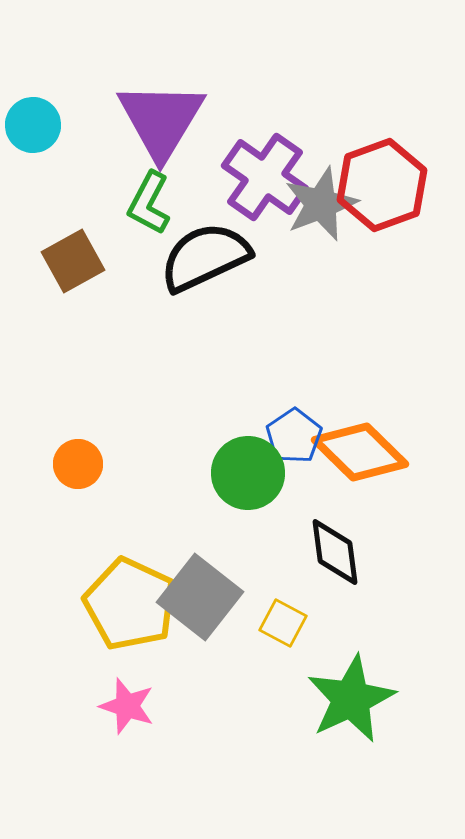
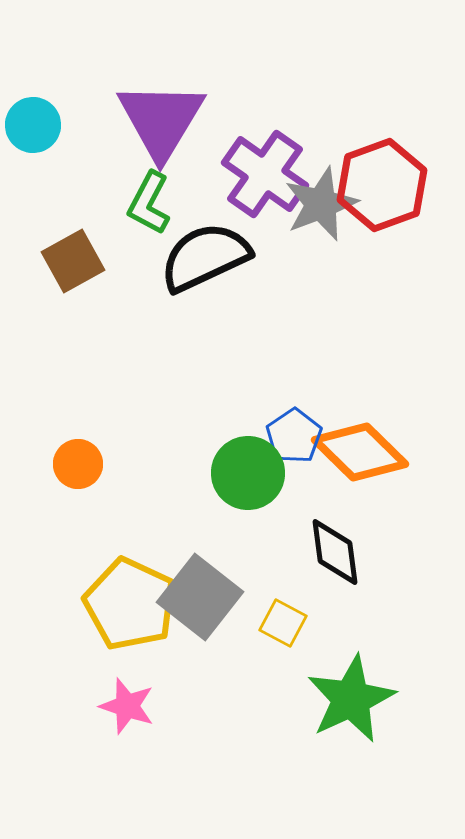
purple cross: moved 3 px up
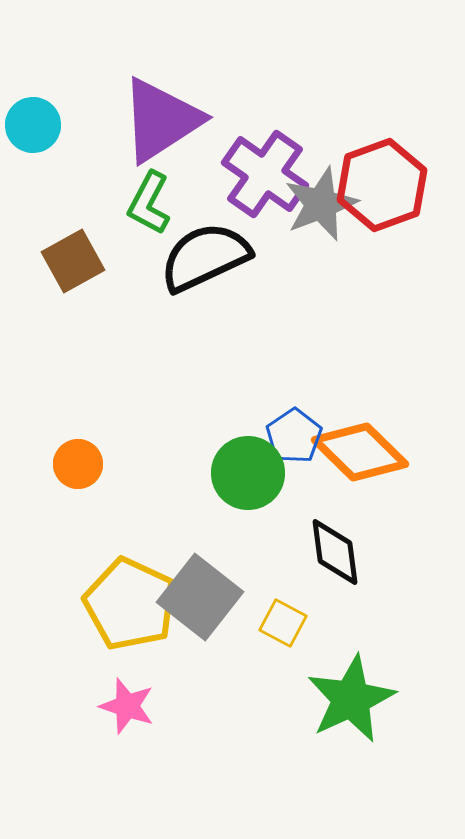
purple triangle: rotated 26 degrees clockwise
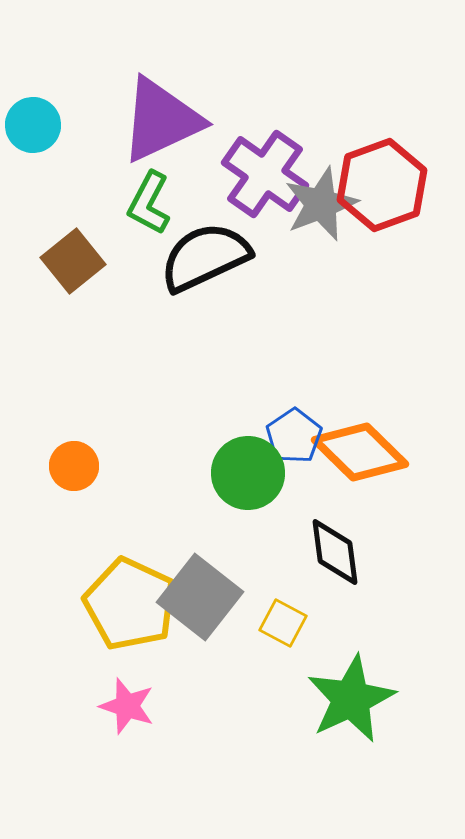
purple triangle: rotated 8 degrees clockwise
brown square: rotated 10 degrees counterclockwise
orange circle: moved 4 px left, 2 px down
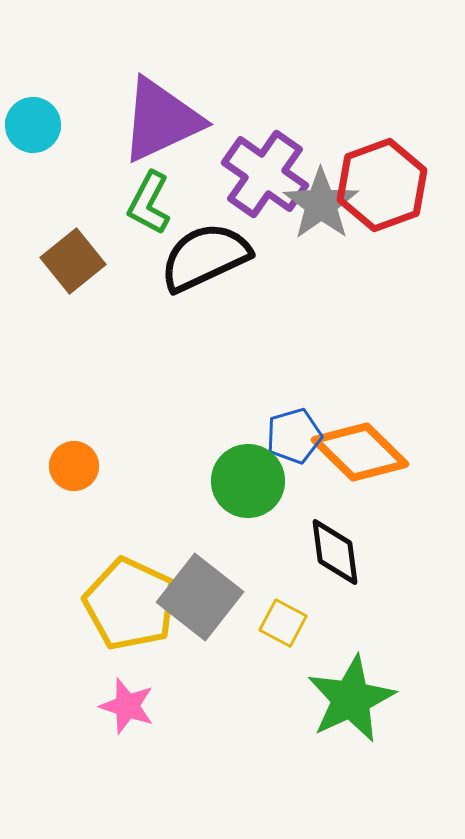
gray star: rotated 14 degrees counterclockwise
blue pentagon: rotated 18 degrees clockwise
green circle: moved 8 px down
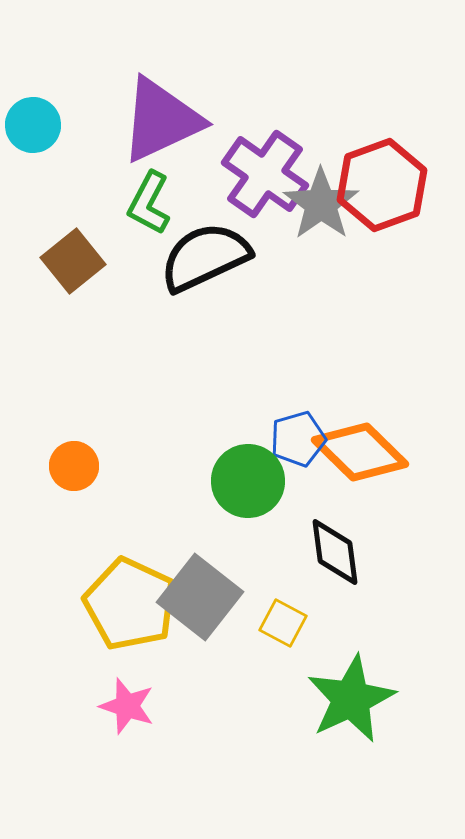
blue pentagon: moved 4 px right, 3 px down
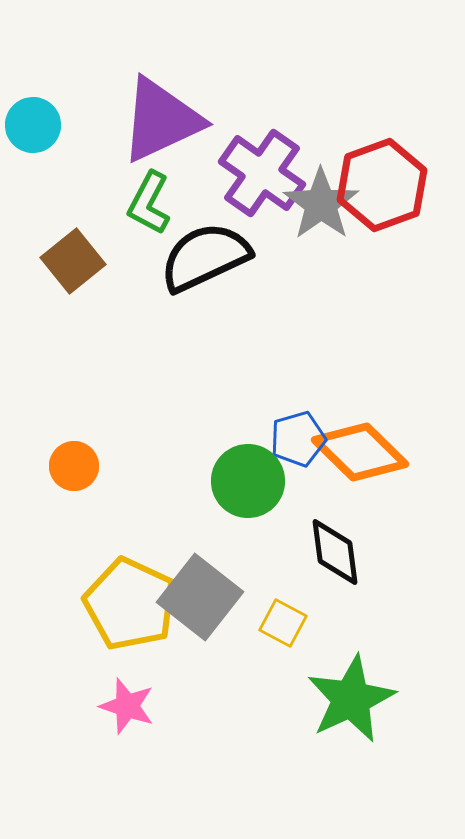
purple cross: moved 3 px left, 1 px up
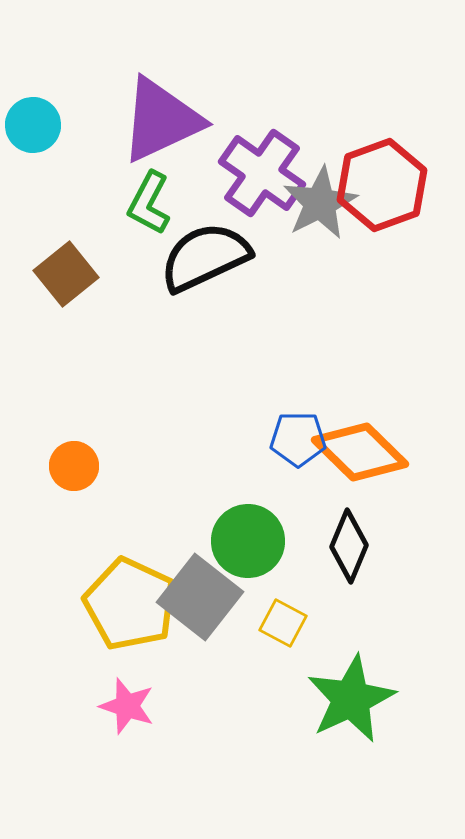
gray star: moved 1 px left, 1 px up; rotated 8 degrees clockwise
brown square: moved 7 px left, 13 px down
blue pentagon: rotated 16 degrees clockwise
green circle: moved 60 px down
black diamond: moved 14 px right, 6 px up; rotated 30 degrees clockwise
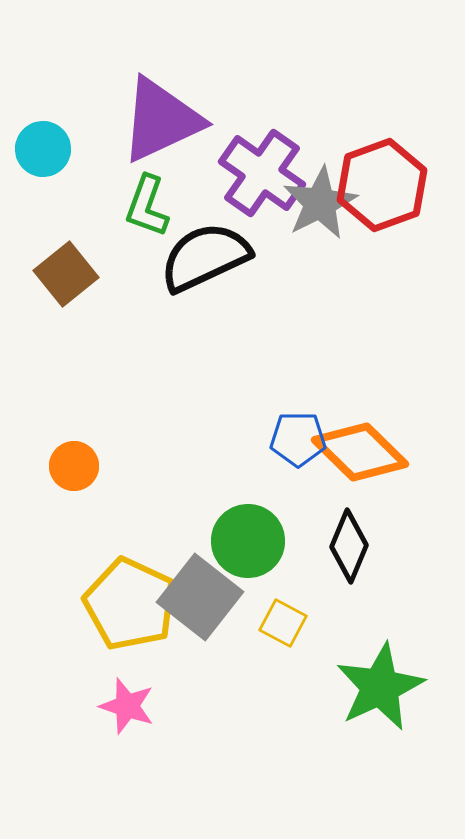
cyan circle: moved 10 px right, 24 px down
green L-shape: moved 2 px left, 3 px down; rotated 8 degrees counterclockwise
green star: moved 29 px right, 12 px up
